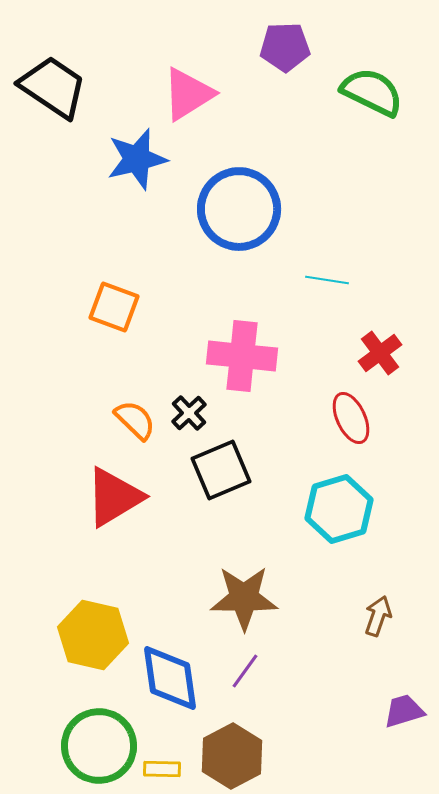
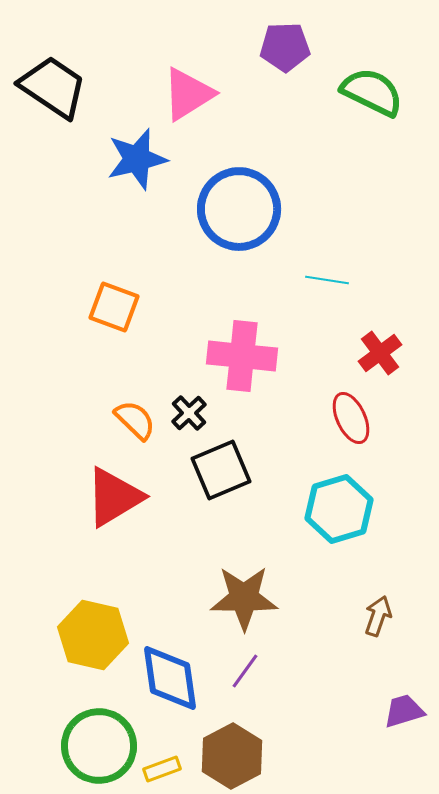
yellow rectangle: rotated 21 degrees counterclockwise
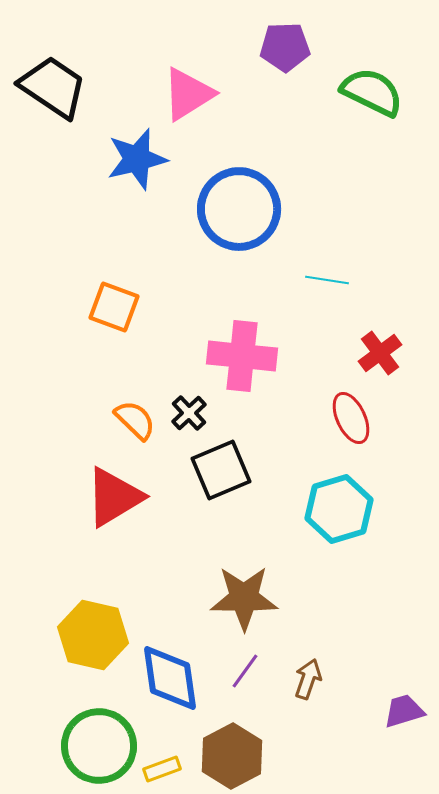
brown arrow: moved 70 px left, 63 px down
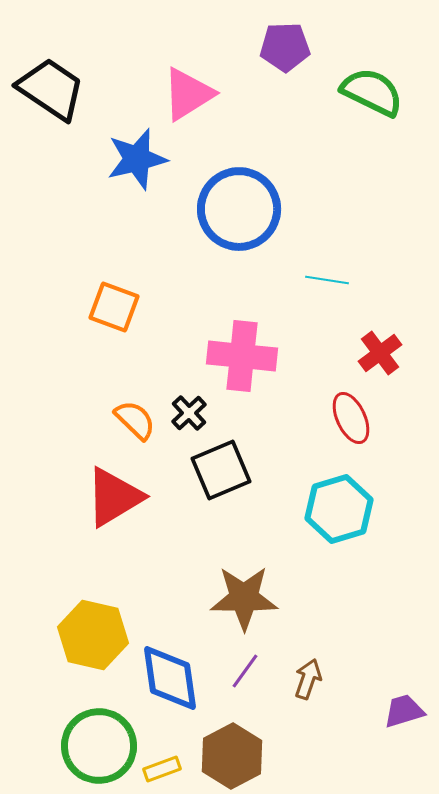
black trapezoid: moved 2 px left, 2 px down
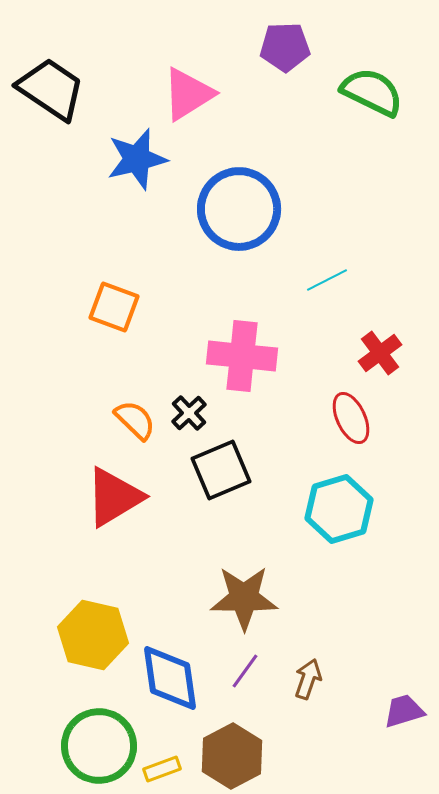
cyan line: rotated 36 degrees counterclockwise
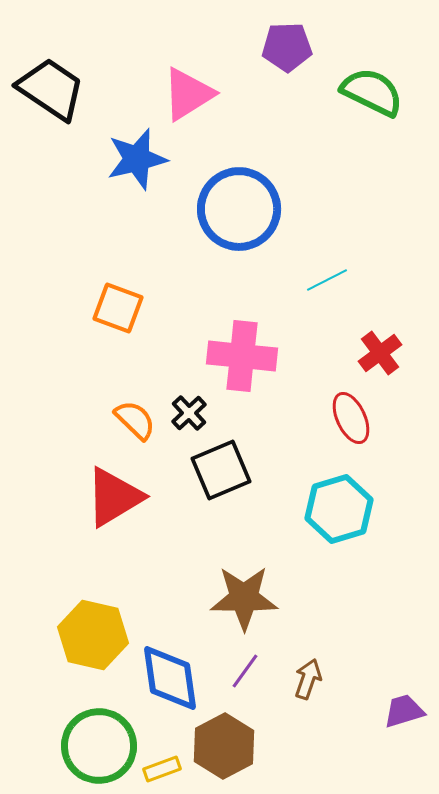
purple pentagon: moved 2 px right
orange square: moved 4 px right, 1 px down
brown hexagon: moved 8 px left, 10 px up
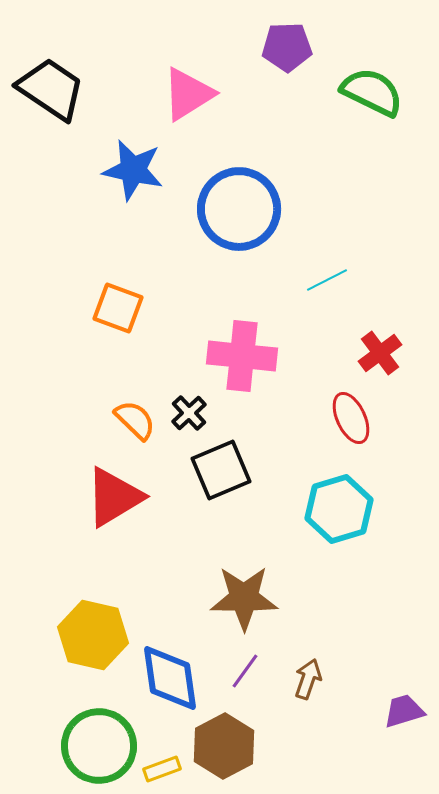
blue star: moved 4 px left, 11 px down; rotated 26 degrees clockwise
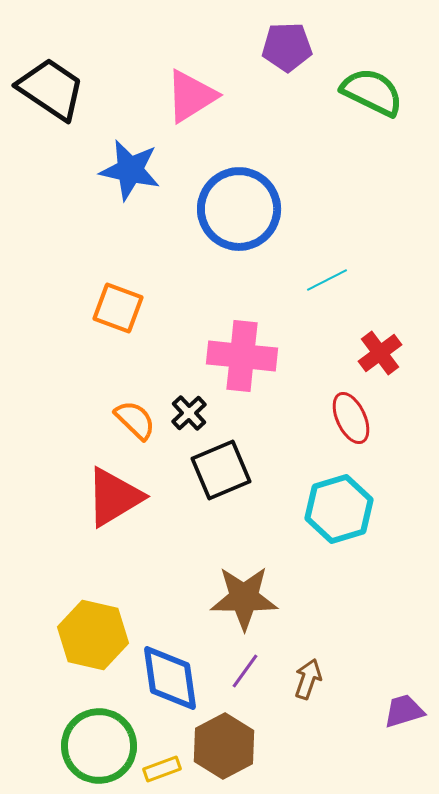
pink triangle: moved 3 px right, 2 px down
blue star: moved 3 px left
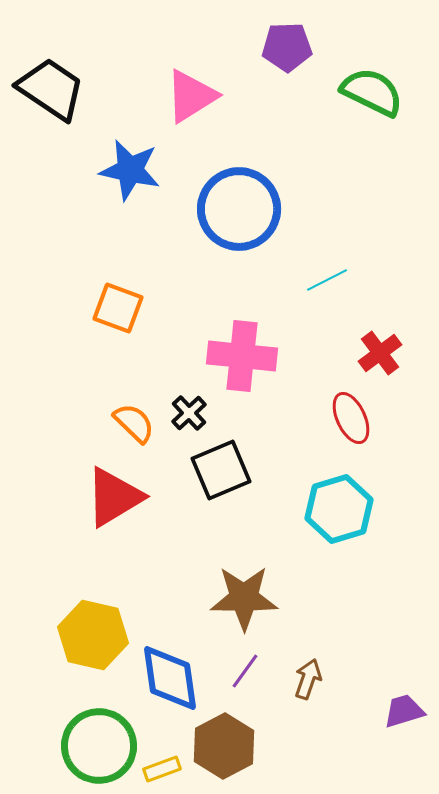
orange semicircle: moved 1 px left, 3 px down
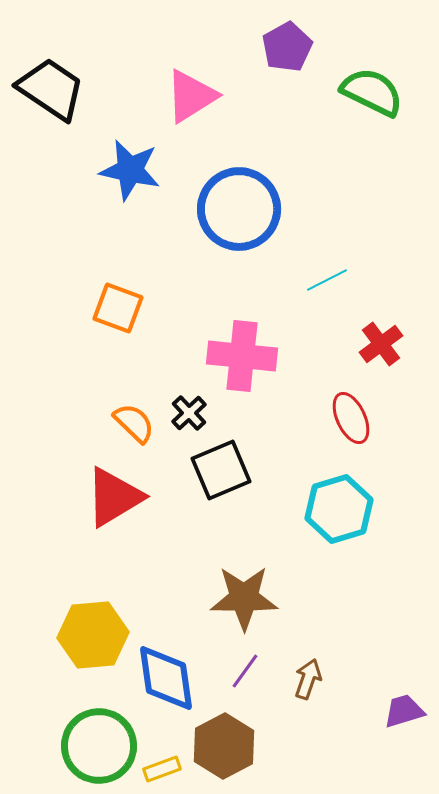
purple pentagon: rotated 27 degrees counterclockwise
red cross: moved 1 px right, 9 px up
yellow hexagon: rotated 18 degrees counterclockwise
blue diamond: moved 4 px left
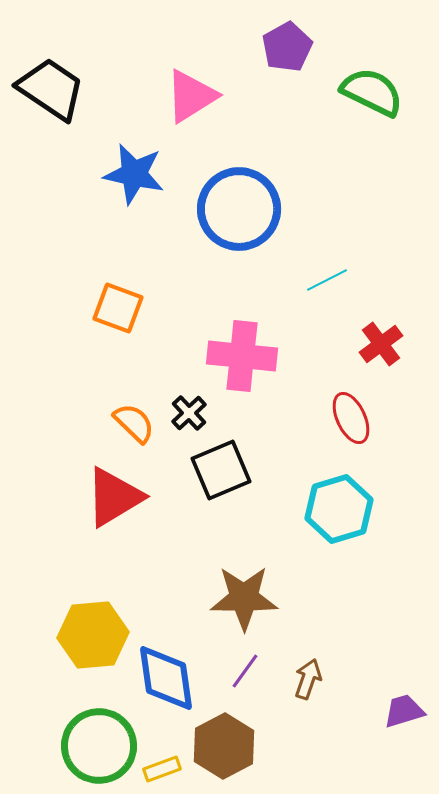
blue star: moved 4 px right, 4 px down
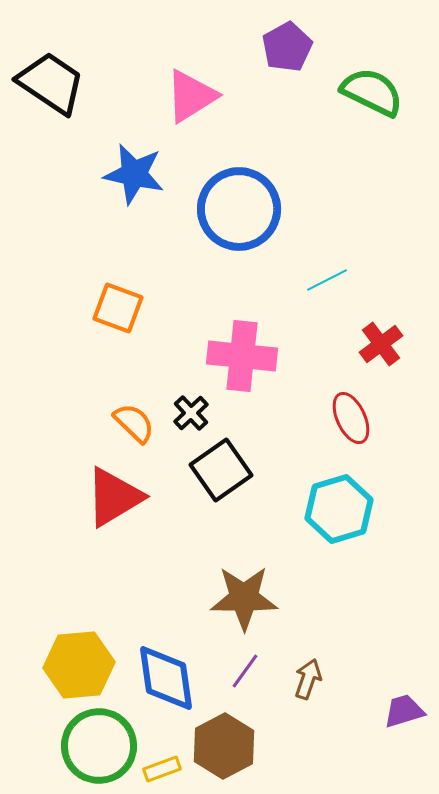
black trapezoid: moved 6 px up
black cross: moved 2 px right
black square: rotated 12 degrees counterclockwise
yellow hexagon: moved 14 px left, 30 px down
